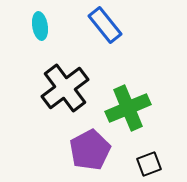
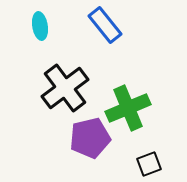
purple pentagon: moved 12 px up; rotated 15 degrees clockwise
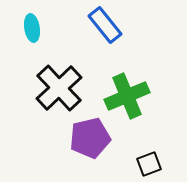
cyan ellipse: moved 8 px left, 2 px down
black cross: moved 6 px left; rotated 6 degrees counterclockwise
green cross: moved 1 px left, 12 px up
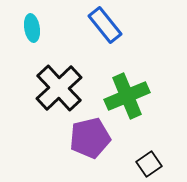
black square: rotated 15 degrees counterclockwise
